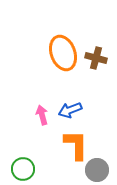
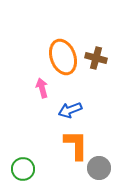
orange ellipse: moved 4 px down
pink arrow: moved 27 px up
gray circle: moved 2 px right, 2 px up
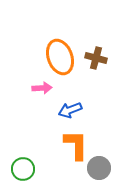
orange ellipse: moved 3 px left
pink arrow: rotated 102 degrees clockwise
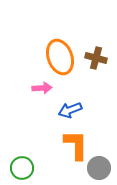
green circle: moved 1 px left, 1 px up
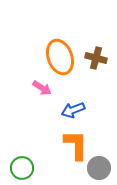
pink arrow: rotated 36 degrees clockwise
blue arrow: moved 3 px right
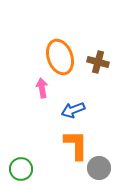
brown cross: moved 2 px right, 4 px down
pink arrow: rotated 132 degrees counterclockwise
green circle: moved 1 px left, 1 px down
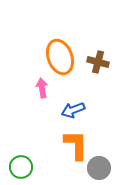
green circle: moved 2 px up
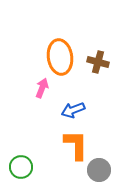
orange ellipse: rotated 12 degrees clockwise
pink arrow: rotated 30 degrees clockwise
gray circle: moved 2 px down
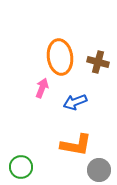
blue arrow: moved 2 px right, 8 px up
orange L-shape: rotated 100 degrees clockwise
